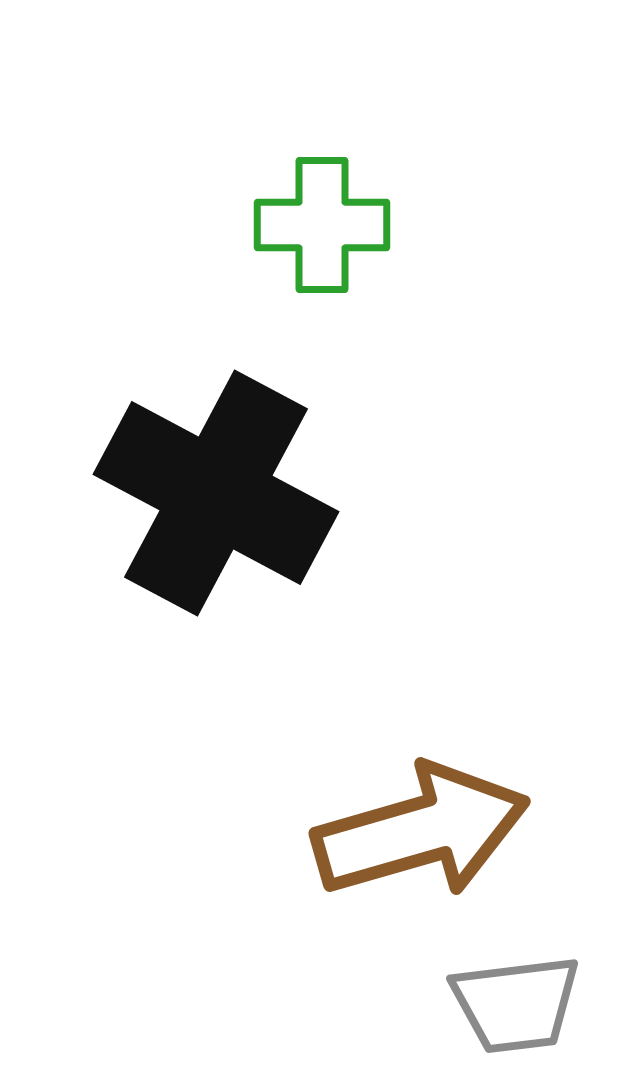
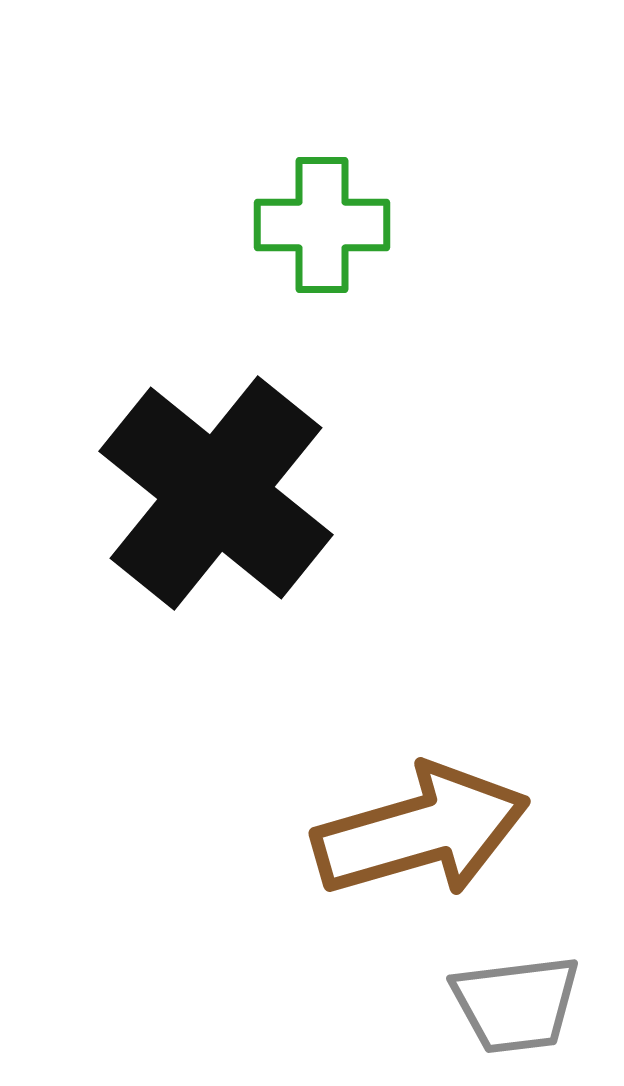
black cross: rotated 11 degrees clockwise
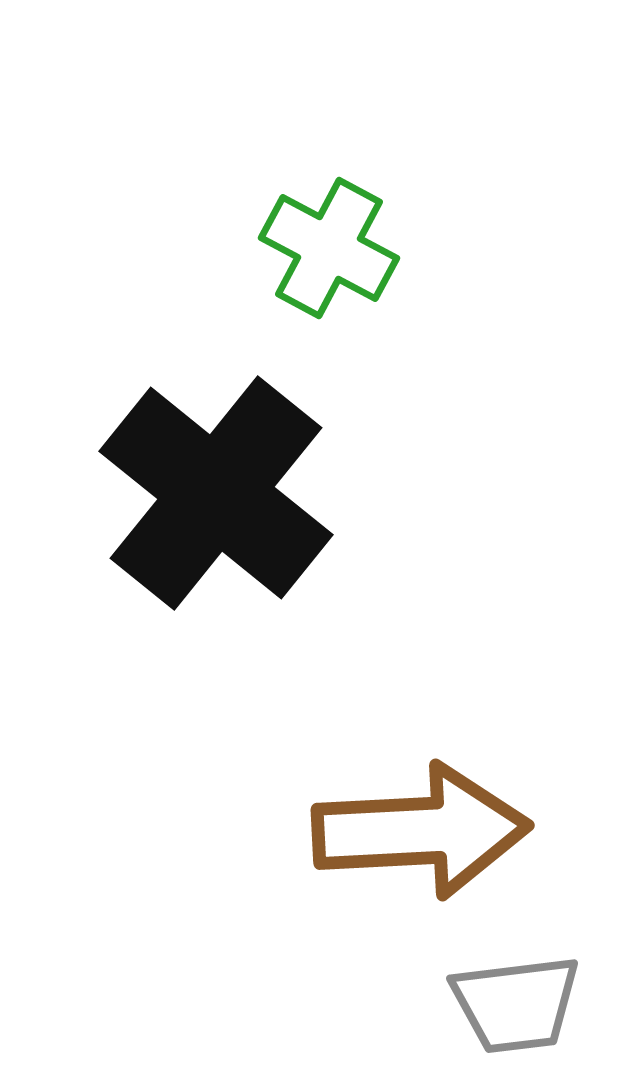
green cross: moved 7 px right, 23 px down; rotated 28 degrees clockwise
brown arrow: rotated 13 degrees clockwise
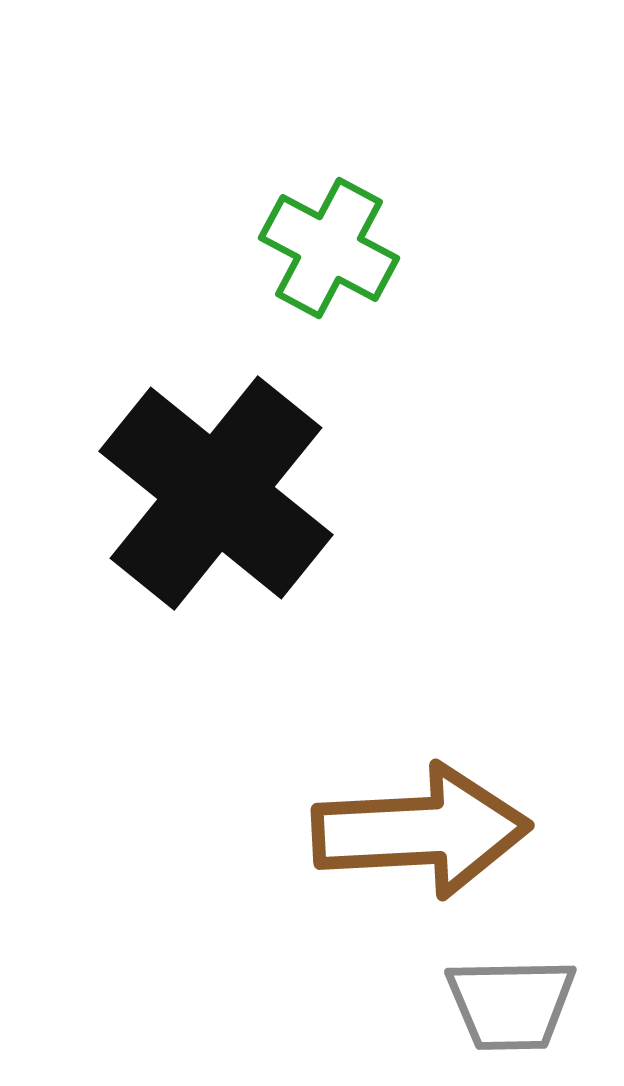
gray trapezoid: moved 5 px left; rotated 6 degrees clockwise
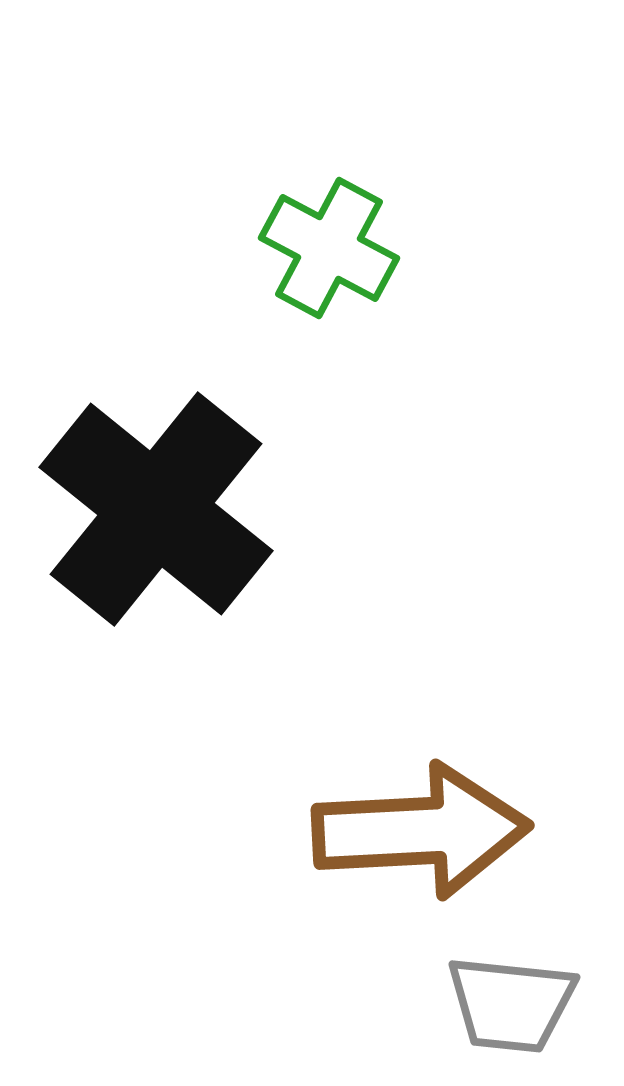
black cross: moved 60 px left, 16 px down
gray trapezoid: rotated 7 degrees clockwise
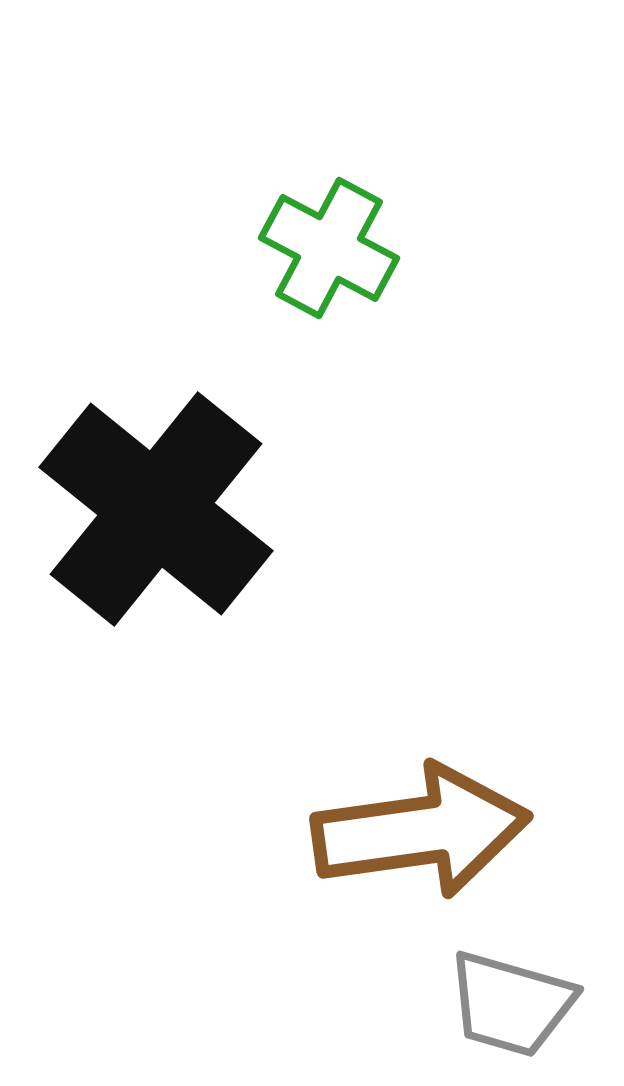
brown arrow: rotated 5 degrees counterclockwise
gray trapezoid: rotated 10 degrees clockwise
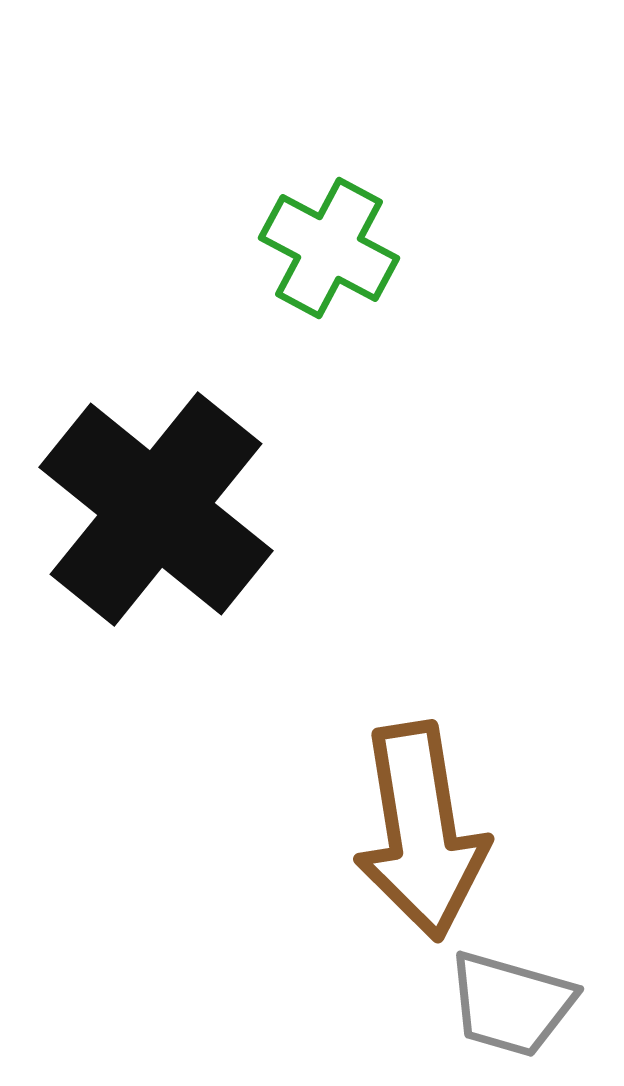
brown arrow: rotated 89 degrees clockwise
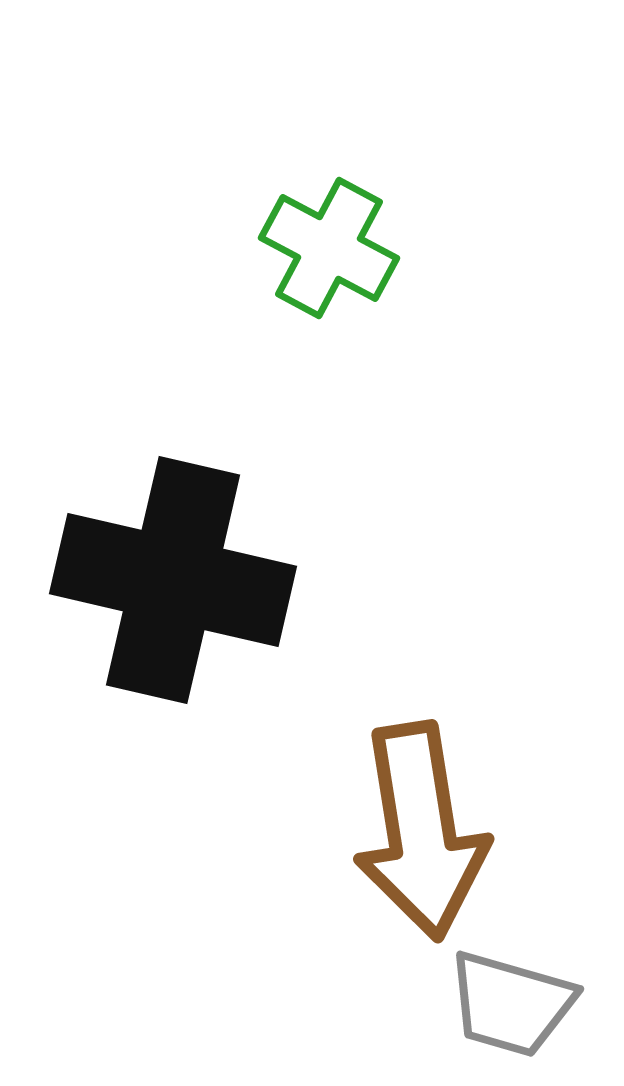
black cross: moved 17 px right, 71 px down; rotated 26 degrees counterclockwise
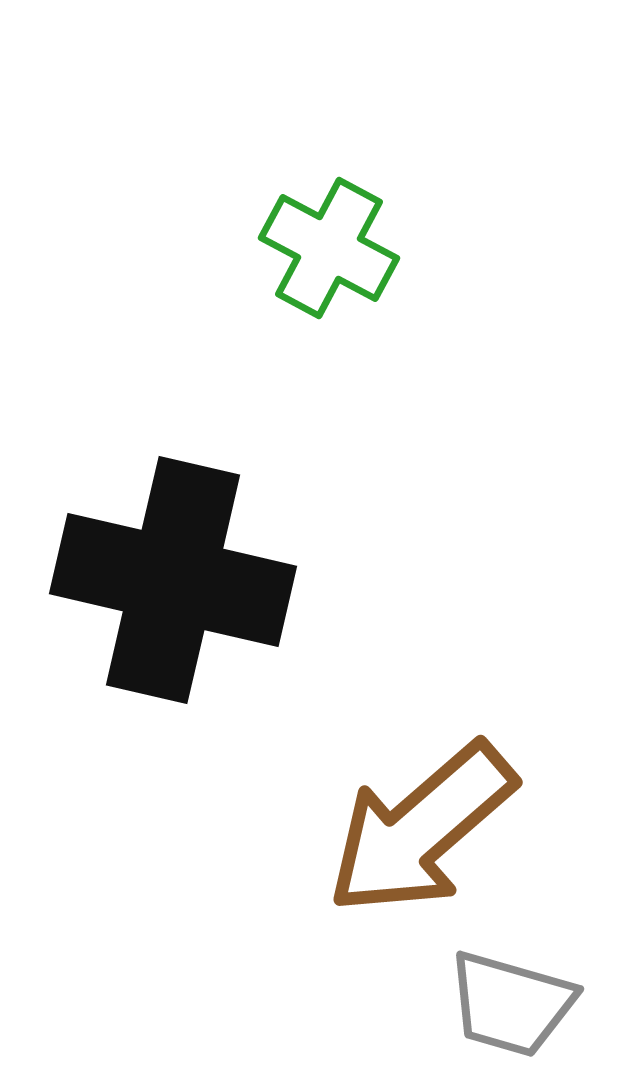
brown arrow: moved 2 px up; rotated 58 degrees clockwise
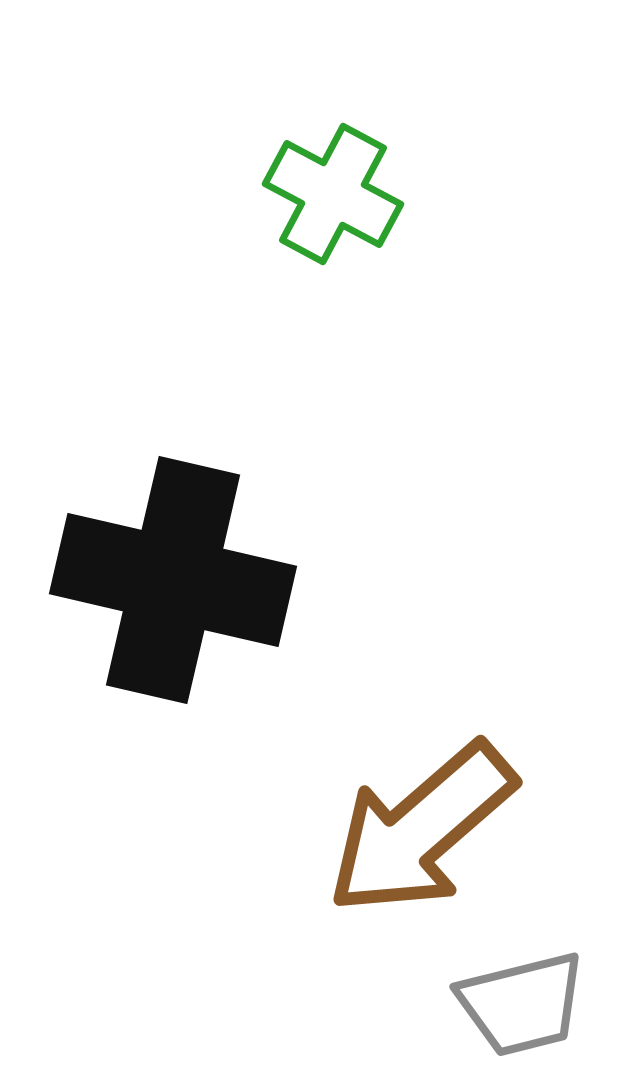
green cross: moved 4 px right, 54 px up
gray trapezoid: moved 11 px right; rotated 30 degrees counterclockwise
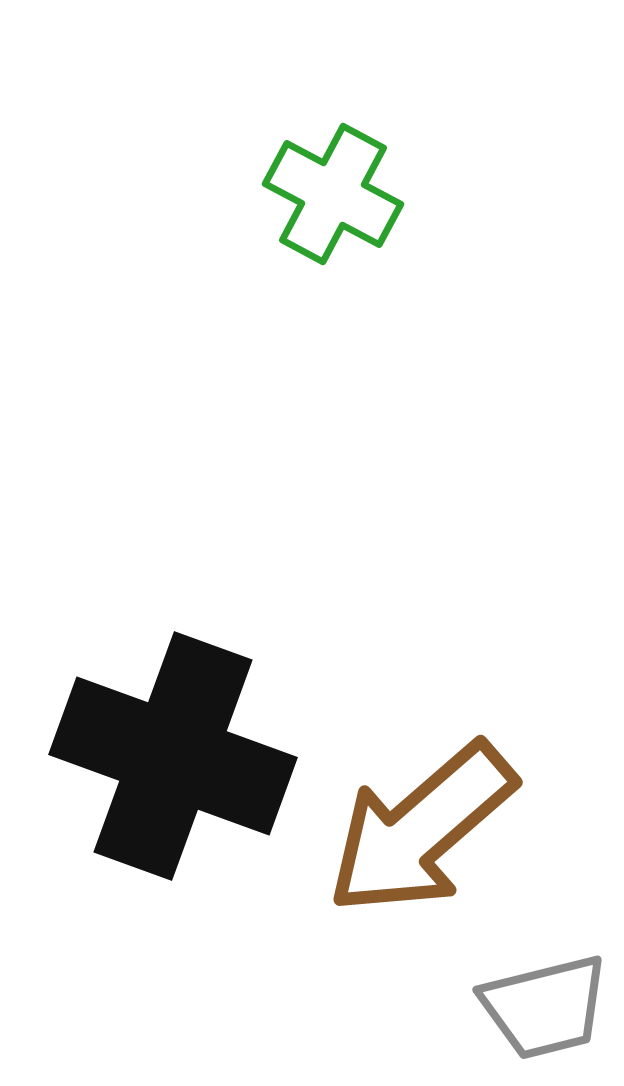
black cross: moved 176 px down; rotated 7 degrees clockwise
gray trapezoid: moved 23 px right, 3 px down
